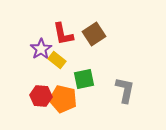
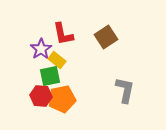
brown square: moved 12 px right, 3 px down
green square: moved 34 px left, 3 px up
orange pentagon: moved 1 px left; rotated 24 degrees counterclockwise
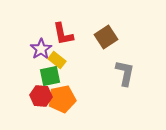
gray L-shape: moved 17 px up
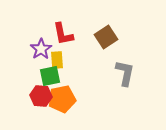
yellow rectangle: rotated 48 degrees clockwise
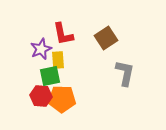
brown square: moved 1 px down
purple star: rotated 10 degrees clockwise
yellow rectangle: moved 1 px right
orange pentagon: rotated 12 degrees clockwise
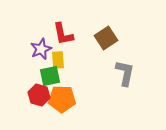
red hexagon: moved 2 px left, 1 px up; rotated 10 degrees clockwise
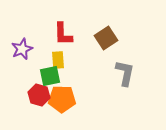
red L-shape: rotated 10 degrees clockwise
purple star: moved 19 px left
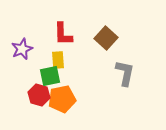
brown square: rotated 15 degrees counterclockwise
orange pentagon: rotated 12 degrees counterclockwise
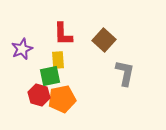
brown square: moved 2 px left, 2 px down
